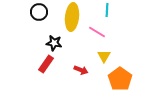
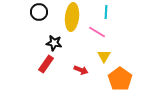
cyan line: moved 1 px left, 2 px down
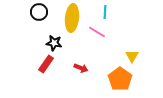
cyan line: moved 1 px left
yellow ellipse: moved 1 px down
yellow triangle: moved 28 px right
red arrow: moved 2 px up
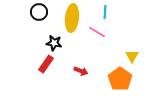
red arrow: moved 3 px down
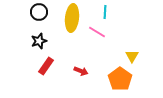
black star: moved 15 px left, 2 px up; rotated 28 degrees counterclockwise
red rectangle: moved 2 px down
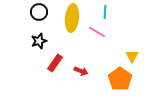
red rectangle: moved 9 px right, 3 px up
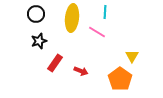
black circle: moved 3 px left, 2 px down
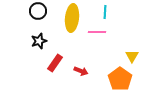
black circle: moved 2 px right, 3 px up
pink line: rotated 30 degrees counterclockwise
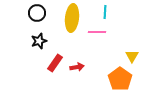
black circle: moved 1 px left, 2 px down
red arrow: moved 4 px left, 4 px up; rotated 32 degrees counterclockwise
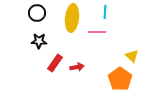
black star: rotated 21 degrees clockwise
yellow triangle: rotated 16 degrees counterclockwise
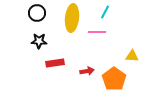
cyan line: rotated 24 degrees clockwise
yellow triangle: rotated 40 degrees counterclockwise
red rectangle: rotated 48 degrees clockwise
red arrow: moved 10 px right, 4 px down
orange pentagon: moved 6 px left
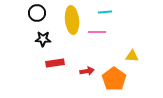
cyan line: rotated 56 degrees clockwise
yellow ellipse: moved 2 px down; rotated 12 degrees counterclockwise
black star: moved 4 px right, 2 px up
